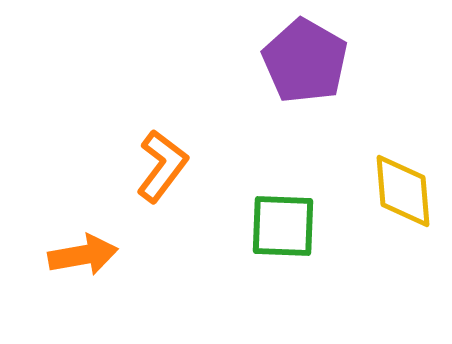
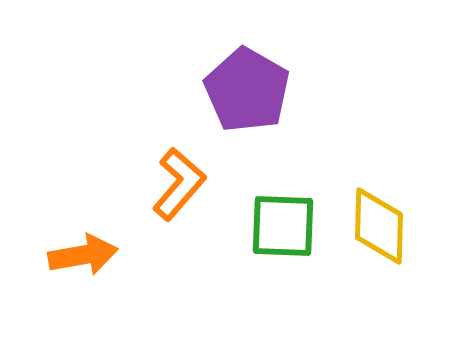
purple pentagon: moved 58 px left, 29 px down
orange L-shape: moved 17 px right, 18 px down; rotated 4 degrees clockwise
yellow diamond: moved 24 px left, 35 px down; rotated 6 degrees clockwise
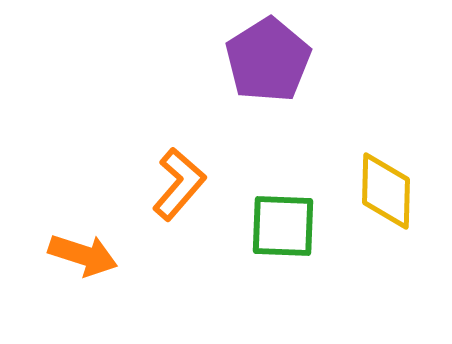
purple pentagon: moved 21 px right, 30 px up; rotated 10 degrees clockwise
yellow diamond: moved 7 px right, 35 px up
orange arrow: rotated 28 degrees clockwise
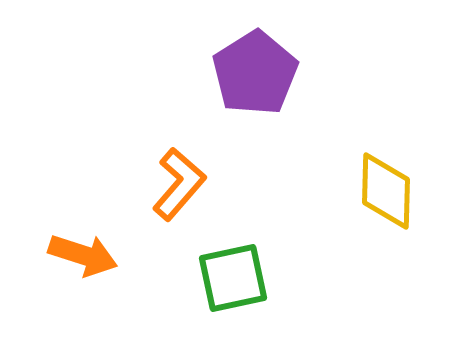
purple pentagon: moved 13 px left, 13 px down
green square: moved 50 px left, 52 px down; rotated 14 degrees counterclockwise
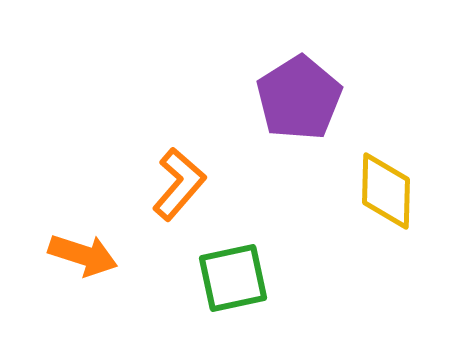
purple pentagon: moved 44 px right, 25 px down
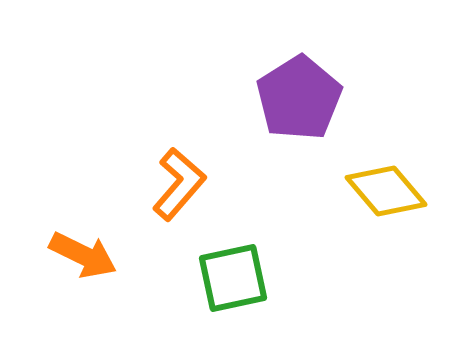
yellow diamond: rotated 42 degrees counterclockwise
orange arrow: rotated 8 degrees clockwise
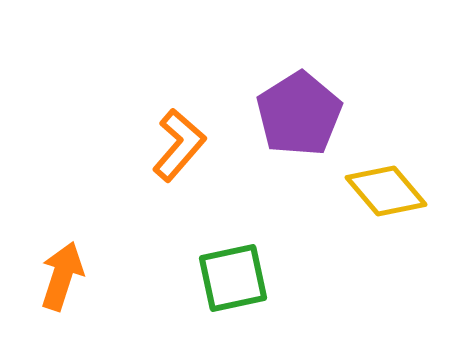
purple pentagon: moved 16 px down
orange L-shape: moved 39 px up
orange arrow: moved 21 px left, 21 px down; rotated 98 degrees counterclockwise
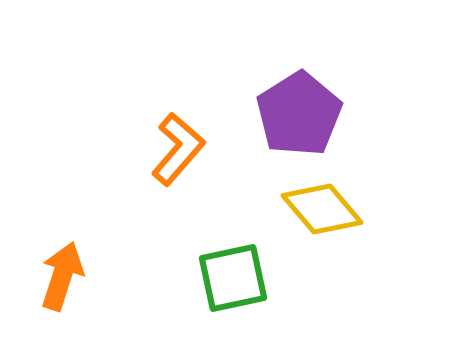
orange L-shape: moved 1 px left, 4 px down
yellow diamond: moved 64 px left, 18 px down
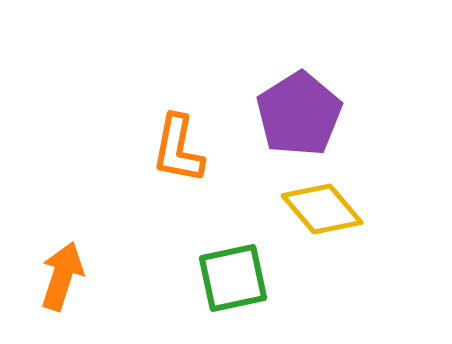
orange L-shape: rotated 150 degrees clockwise
